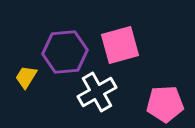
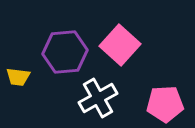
pink square: rotated 33 degrees counterclockwise
yellow trapezoid: moved 8 px left; rotated 115 degrees counterclockwise
white cross: moved 1 px right, 6 px down
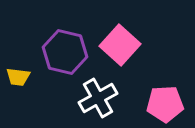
purple hexagon: rotated 18 degrees clockwise
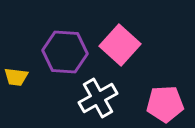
purple hexagon: rotated 9 degrees counterclockwise
yellow trapezoid: moved 2 px left
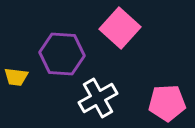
pink square: moved 17 px up
purple hexagon: moved 3 px left, 2 px down
pink pentagon: moved 2 px right, 1 px up
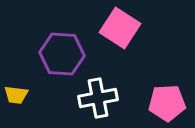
pink square: rotated 9 degrees counterclockwise
yellow trapezoid: moved 18 px down
white cross: rotated 18 degrees clockwise
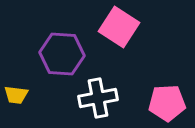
pink square: moved 1 px left, 1 px up
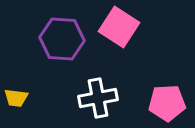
purple hexagon: moved 15 px up
yellow trapezoid: moved 3 px down
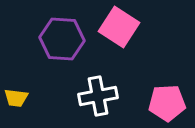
white cross: moved 2 px up
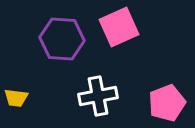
pink square: rotated 33 degrees clockwise
pink pentagon: rotated 18 degrees counterclockwise
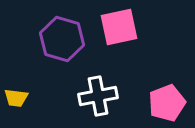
pink square: rotated 12 degrees clockwise
purple hexagon: rotated 12 degrees clockwise
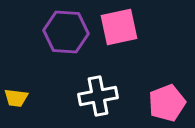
purple hexagon: moved 4 px right, 7 px up; rotated 12 degrees counterclockwise
